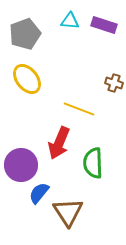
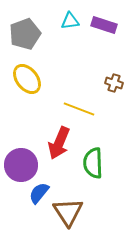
cyan triangle: rotated 12 degrees counterclockwise
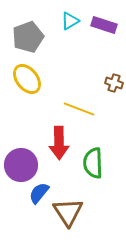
cyan triangle: rotated 24 degrees counterclockwise
gray pentagon: moved 3 px right, 3 px down
red arrow: rotated 24 degrees counterclockwise
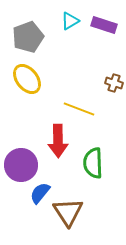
red arrow: moved 1 px left, 2 px up
blue semicircle: moved 1 px right
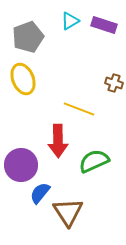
yellow ellipse: moved 4 px left; rotated 16 degrees clockwise
green semicircle: moved 1 px right, 2 px up; rotated 68 degrees clockwise
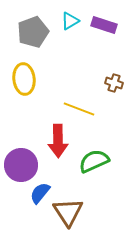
gray pentagon: moved 5 px right, 5 px up
yellow ellipse: moved 1 px right; rotated 16 degrees clockwise
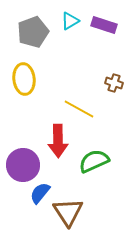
yellow line: rotated 8 degrees clockwise
purple circle: moved 2 px right
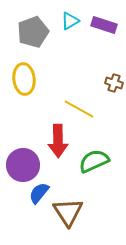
blue semicircle: moved 1 px left
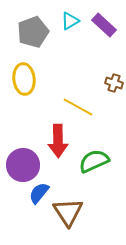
purple rectangle: rotated 25 degrees clockwise
yellow line: moved 1 px left, 2 px up
